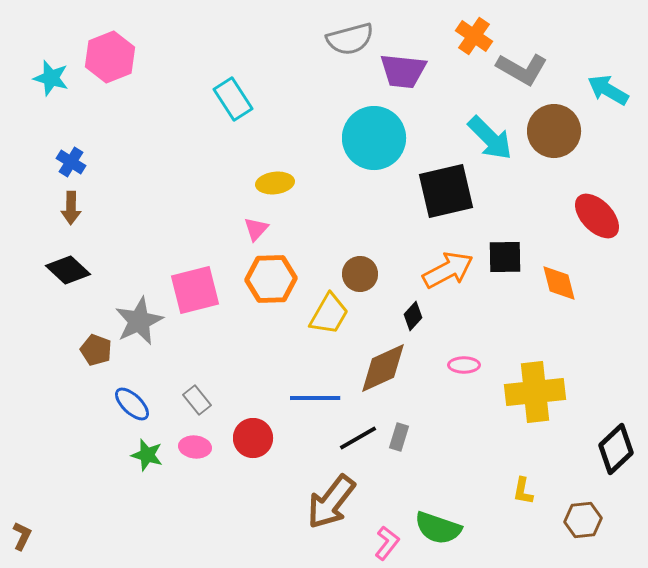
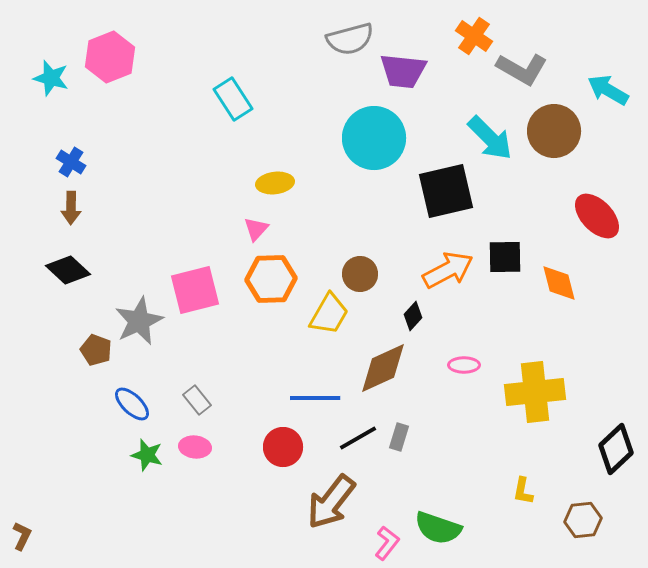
red circle at (253, 438): moved 30 px right, 9 px down
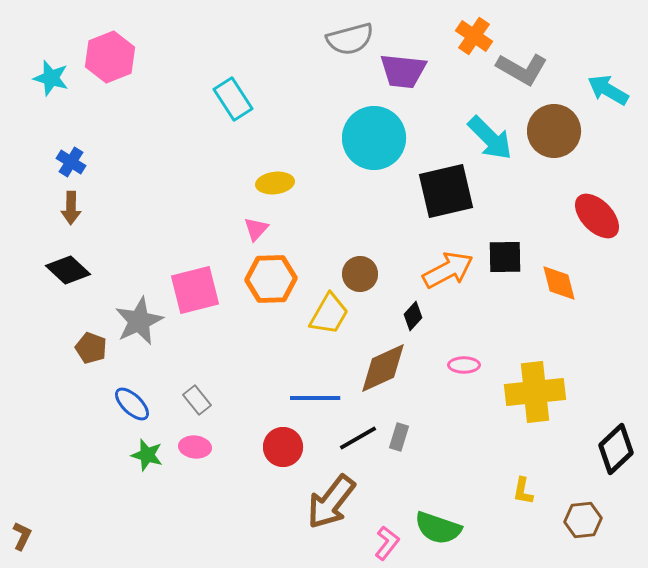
brown pentagon at (96, 350): moved 5 px left, 2 px up
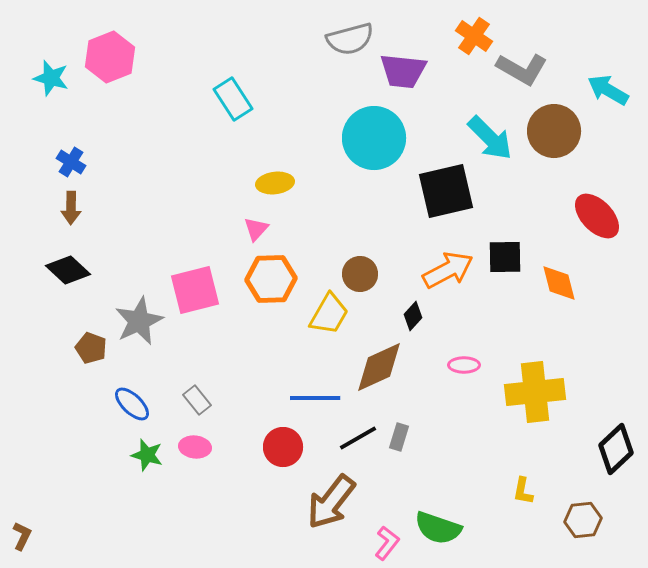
brown diamond at (383, 368): moved 4 px left, 1 px up
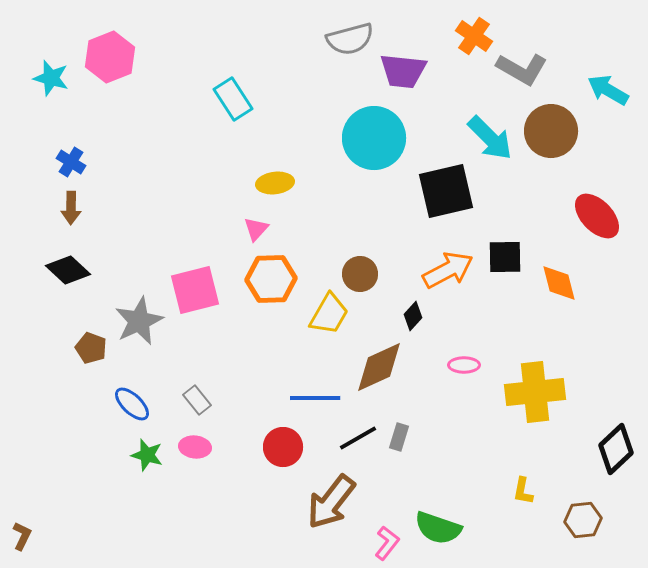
brown circle at (554, 131): moved 3 px left
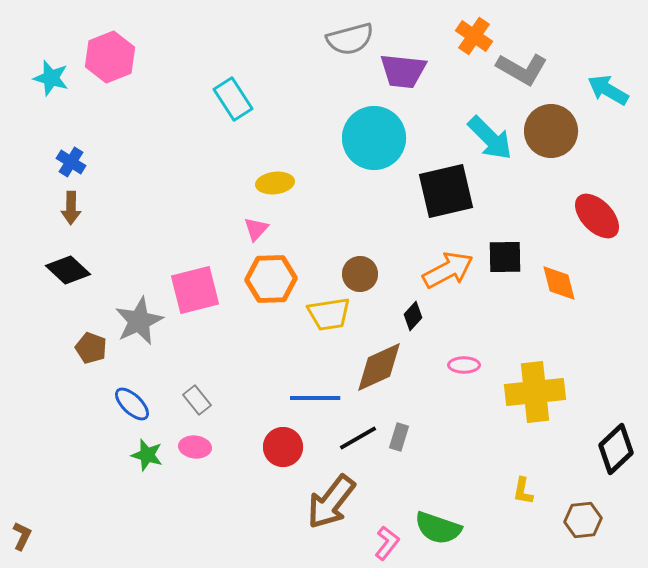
yellow trapezoid at (329, 314): rotated 51 degrees clockwise
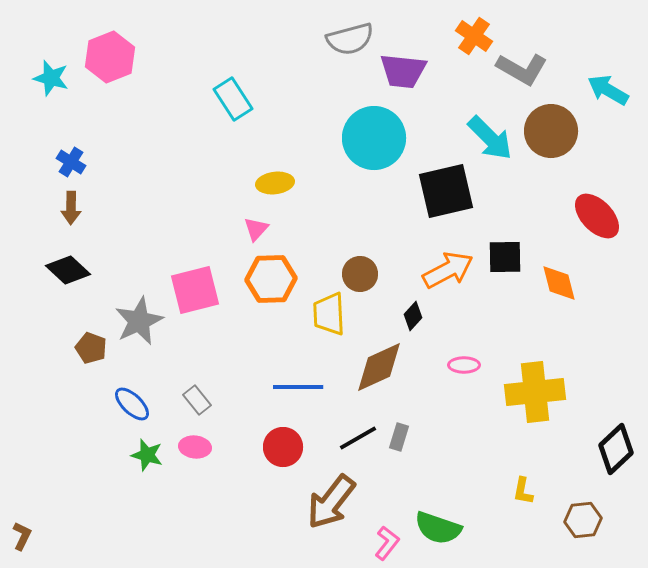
yellow trapezoid at (329, 314): rotated 96 degrees clockwise
blue line at (315, 398): moved 17 px left, 11 px up
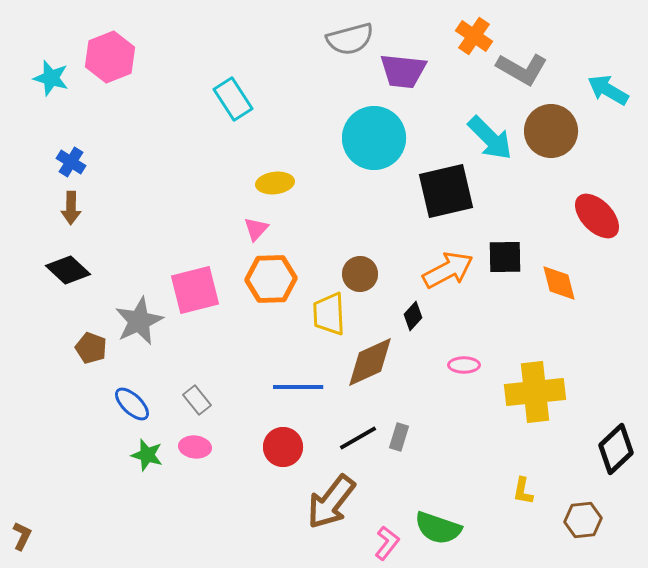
brown diamond at (379, 367): moved 9 px left, 5 px up
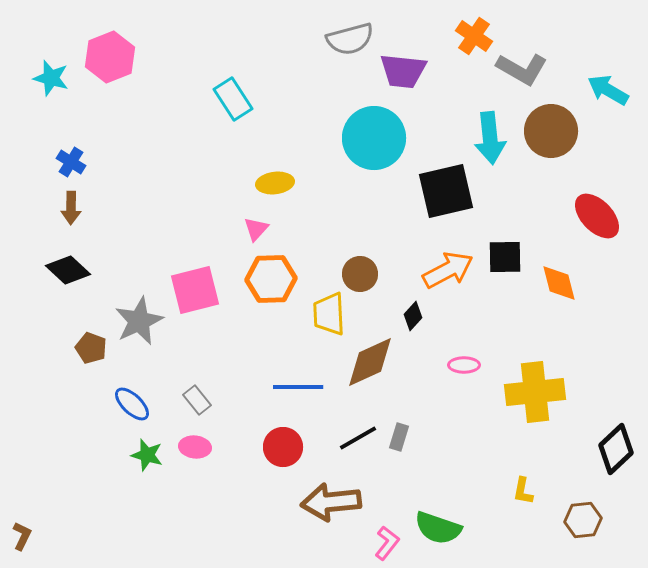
cyan arrow at (490, 138): rotated 39 degrees clockwise
brown arrow at (331, 502): rotated 46 degrees clockwise
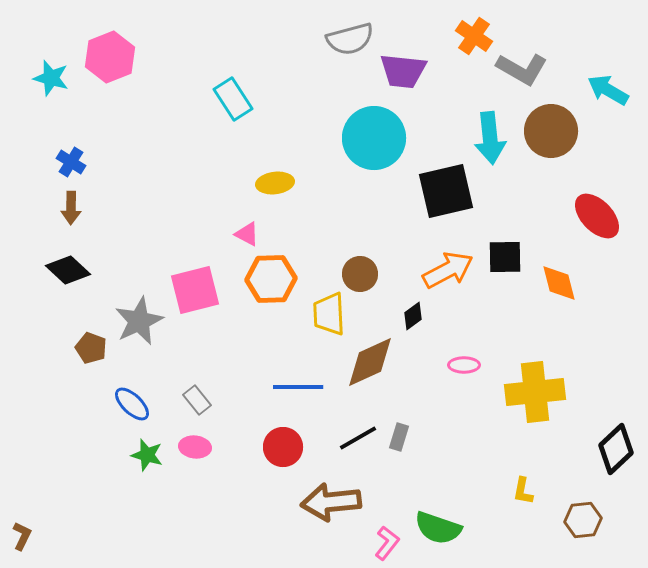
pink triangle at (256, 229): moved 9 px left, 5 px down; rotated 44 degrees counterclockwise
black diamond at (413, 316): rotated 12 degrees clockwise
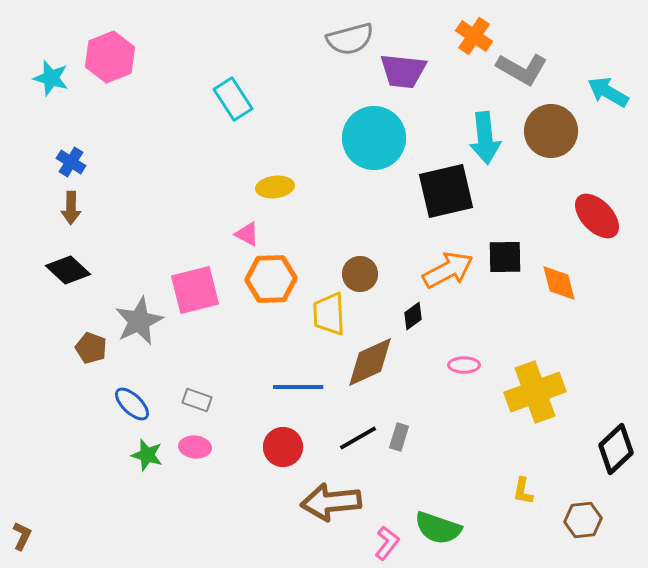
cyan arrow at (608, 90): moved 2 px down
cyan arrow at (490, 138): moved 5 px left
yellow ellipse at (275, 183): moved 4 px down
yellow cross at (535, 392): rotated 14 degrees counterclockwise
gray rectangle at (197, 400): rotated 32 degrees counterclockwise
